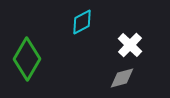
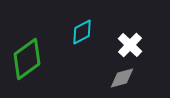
cyan diamond: moved 10 px down
green diamond: rotated 24 degrees clockwise
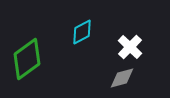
white cross: moved 2 px down
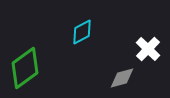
white cross: moved 18 px right, 2 px down
green diamond: moved 2 px left, 9 px down
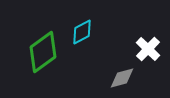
green diamond: moved 18 px right, 16 px up
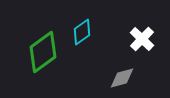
cyan diamond: rotated 8 degrees counterclockwise
white cross: moved 6 px left, 10 px up
